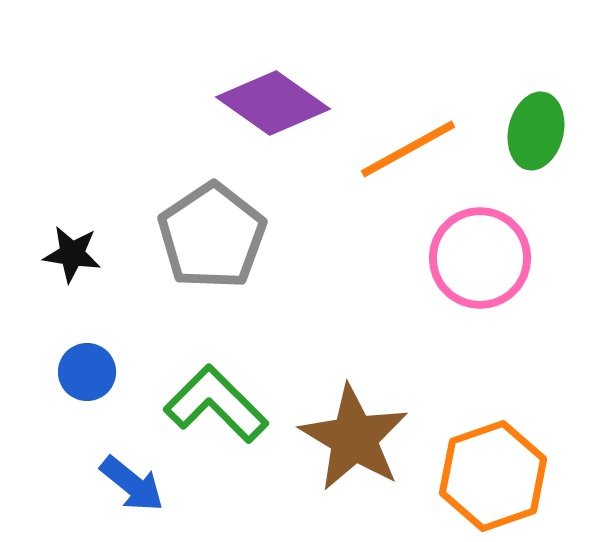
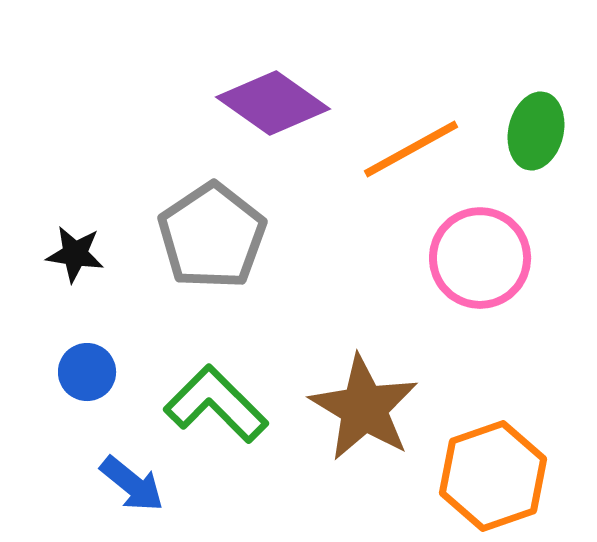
orange line: moved 3 px right
black star: moved 3 px right
brown star: moved 10 px right, 30 px up
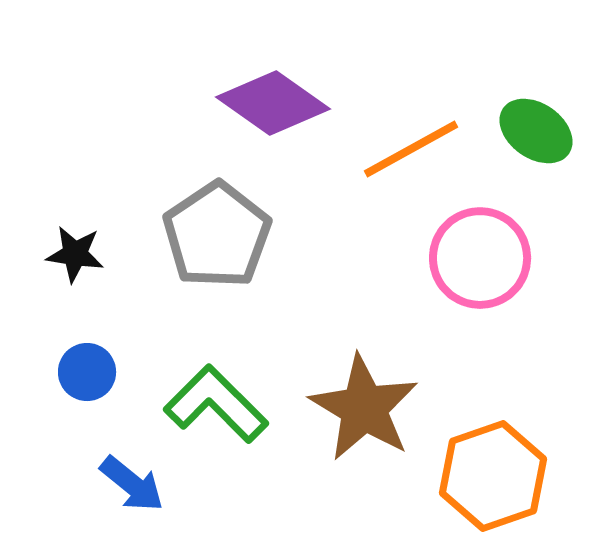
green ellipse: rotated 68 degrees counterclockwise
gray pentagon: moved 5 px right, 1 px up
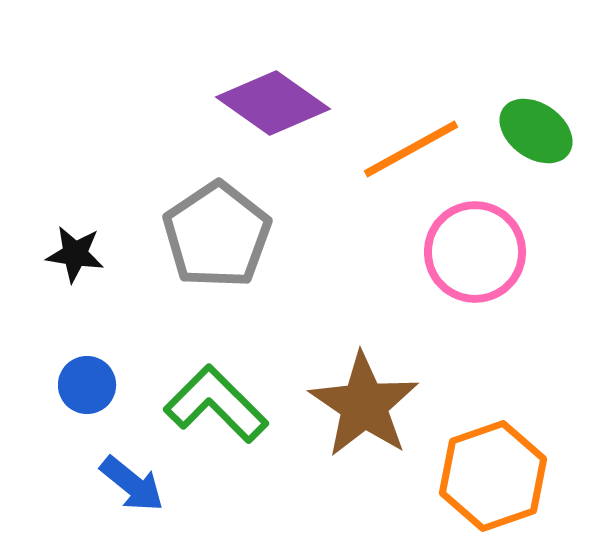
pink circle: moved 5 px left, 6 px up
blue circle: moved 13 px down
brown star: moved 3 px up; rotated 3 degrees clockwise
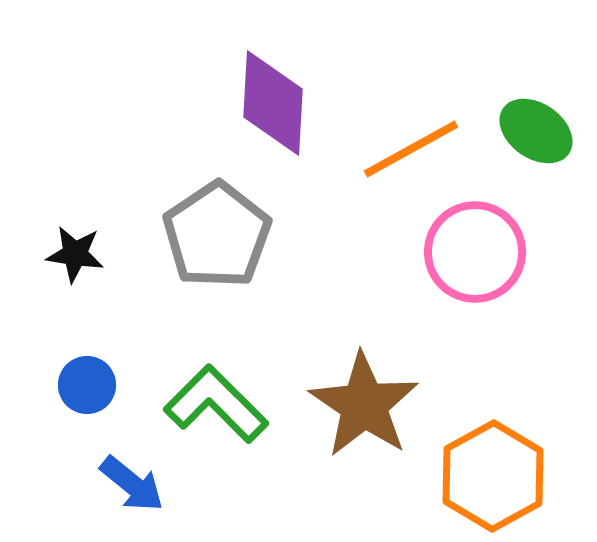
purple diamond: rotated 58 degrees clockwise
orange hexagon: rotated 10 degrees counterclockwise
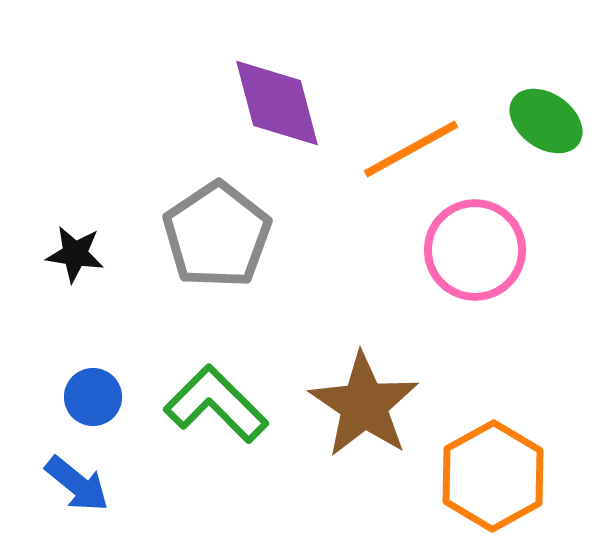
purple diamond: moved 4 px right; rotated 18 degrees counterclockwise
green ellipse: moved 10 px right, 10 px up
pink circle: moved 2 px up
blue circle: moved 6 px right, 12 px down
blue arrow: moved 55 px left
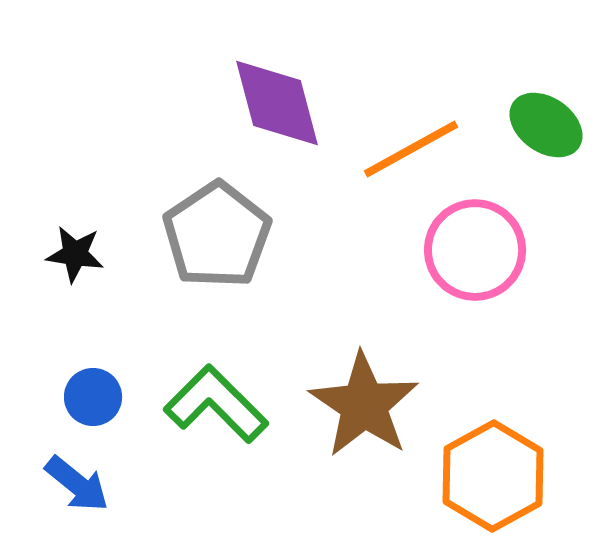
green ellipse: moved 4 px down
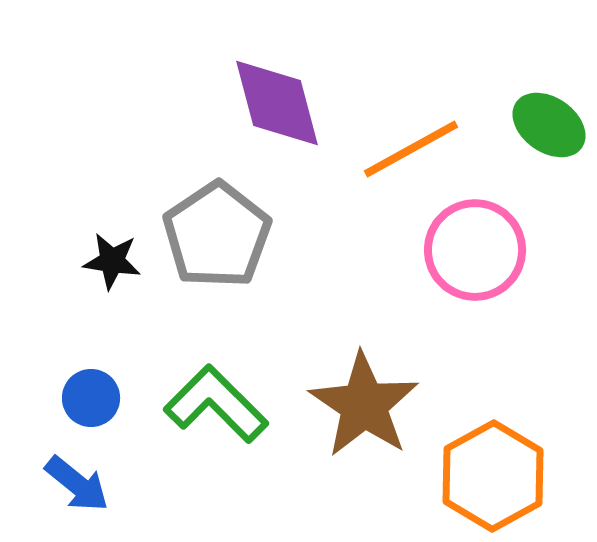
green ellipse: moved 3 px right
black star: moved 37 px right, 7 px down
blue circle: moved 2 px left, 1 px down
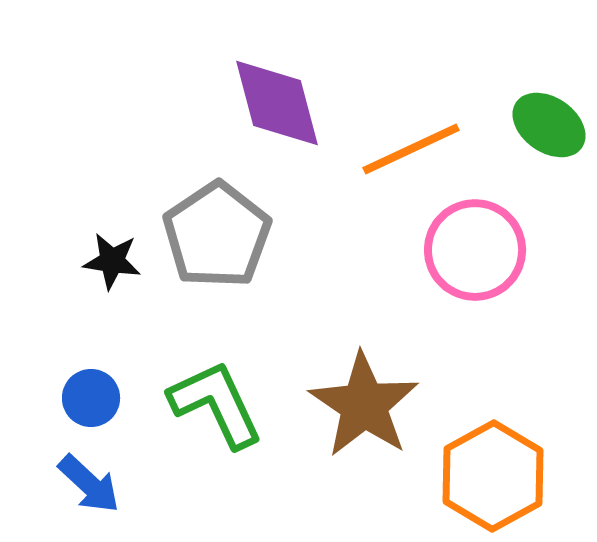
orange line: rotated 4 degrees clockwise
green L-shape: rotated 20 degrees clockwise
blue arrow: moved 12 px right; rotated 4 degrees clockwise
